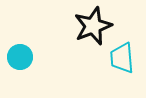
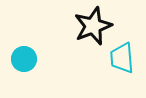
cyan circle: moved 4 px right, 2 px down
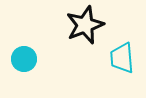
black star: moved 8 px left, 1 px up
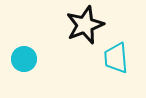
cyan trapezoid: moved 6 px left
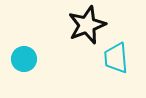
black star: moved 2 px right
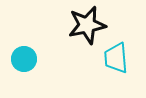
black star: rotated 9 degrees clockwise
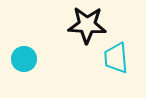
black star: rotated 15 degrees clockwise
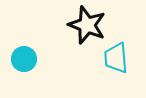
black star: rotated 18 degrees clockwise
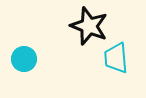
black star: moved 2 px right, 1 px down
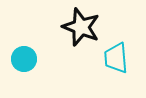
black star: moved 8 px left, 1 px down
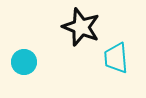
cyan circle: moved 3 px down
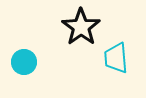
black star: rotated 15 degrees clockwise
